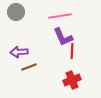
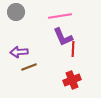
red line: moved 1 px right, 2 px up
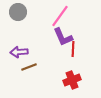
gray circle: moved 2 px right
pink line: rotated 45 degrees counterclockwise
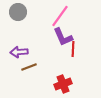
red cross: moved 9 px left, 4 px down
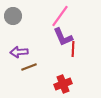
gray circle: moved 5 px left, 4 px down
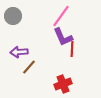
pink line: moved 1 px right
red line: moved 1 px left
brown line: rotated 28 degrees counterclockwise
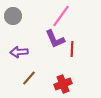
purple L-shape: moved 8 px left, 2 px down
brown line: moved 11 px down
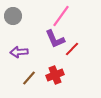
red line: rotated 42 degrees clockwise
red cross: moved 8 px left, 9 px up
